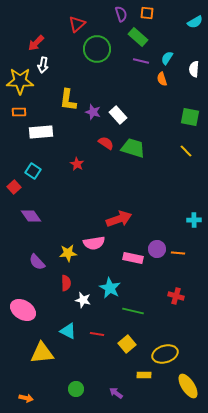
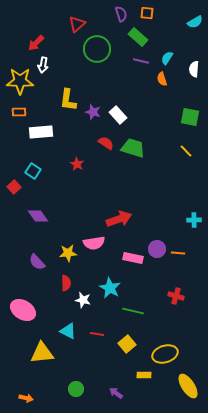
purple diamond at (31, 216): moved 7 px right
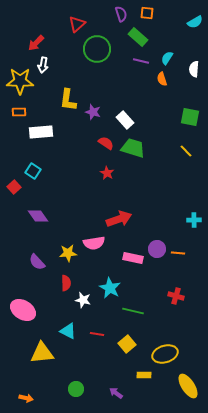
white rectangle at (118, 115): moved 7 px right, 5 px down
red star at (77, 164): moved 30 px right, 9 px down
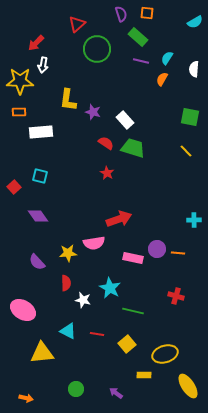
orange semicircle at (162, 79): rotated 48 degrees clockwise
cyan square at (33, 171): moved 7 px right, 5 px down; rotated 21 degrees counterclockwise
